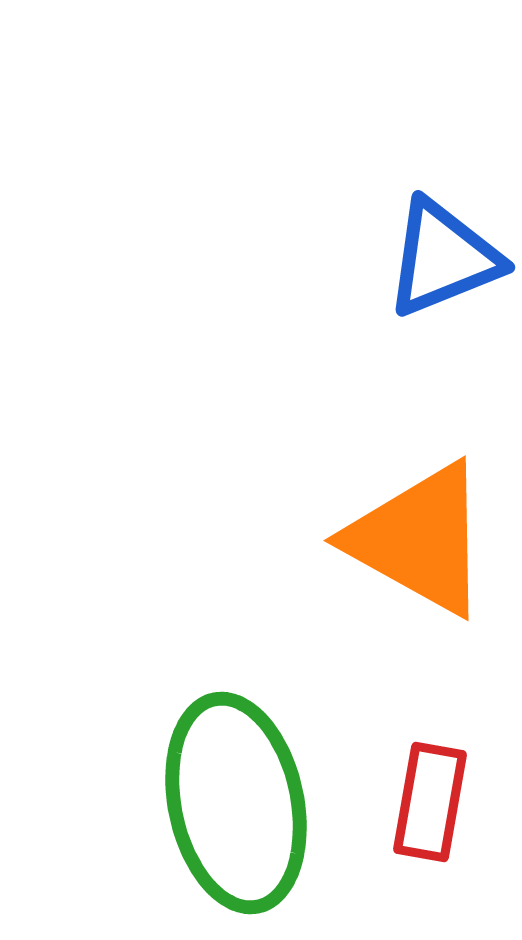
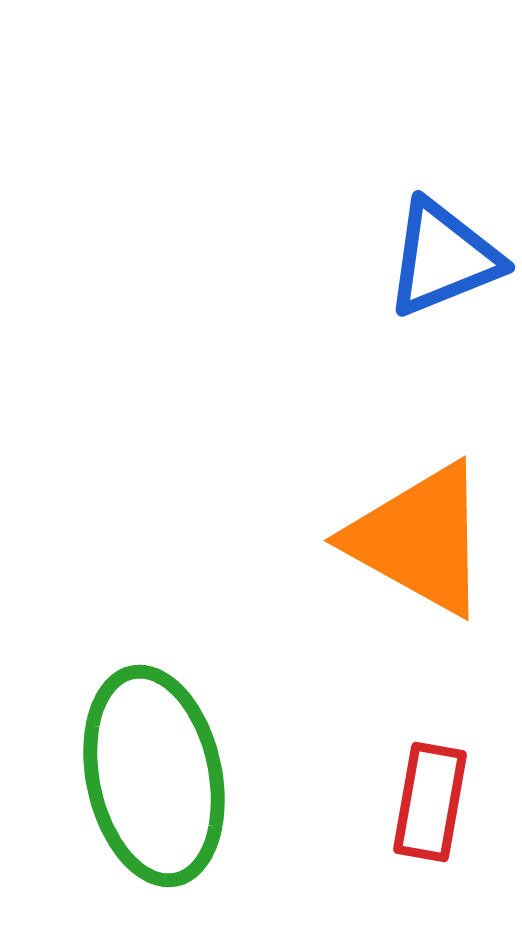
green ellipse: moved 82 px left, 27 px up
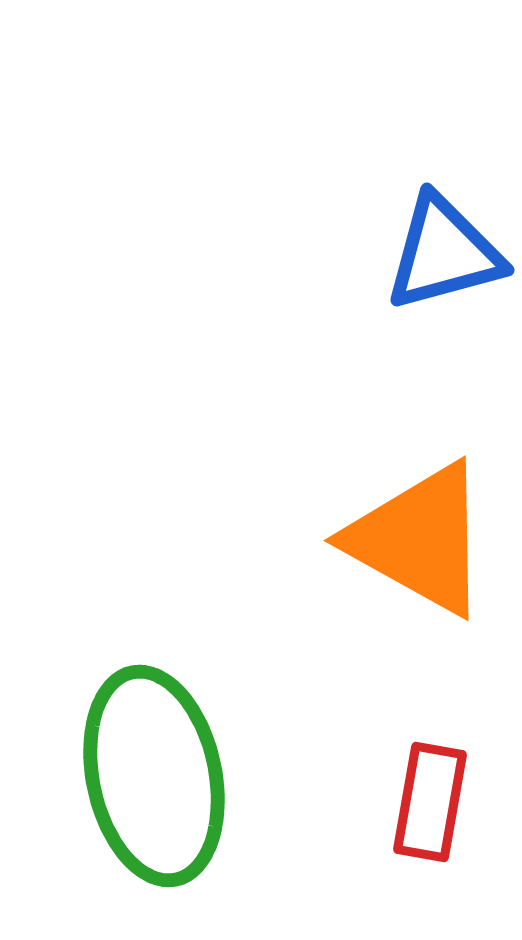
blue triangle: moved 1 px right, 5 px up; rotated 7 degrees clockwise
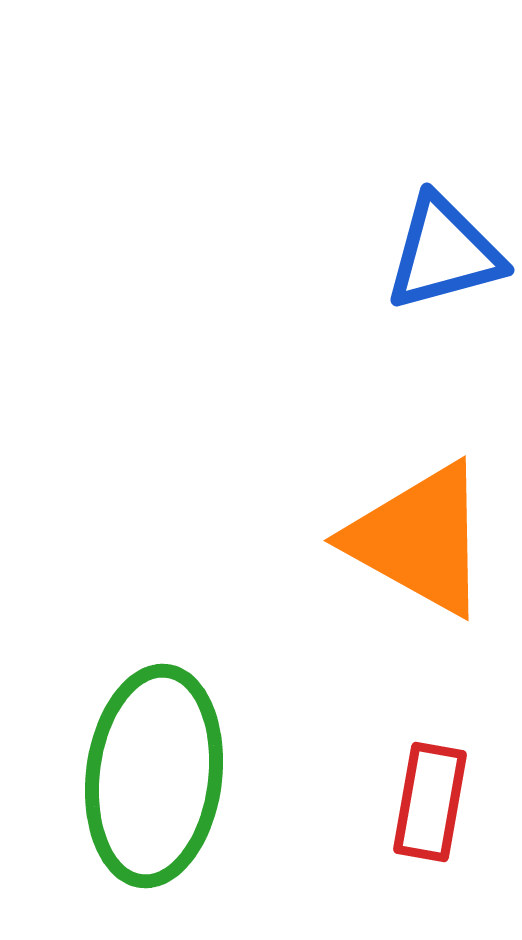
green ellipse: rotated 19 degrees clockwise
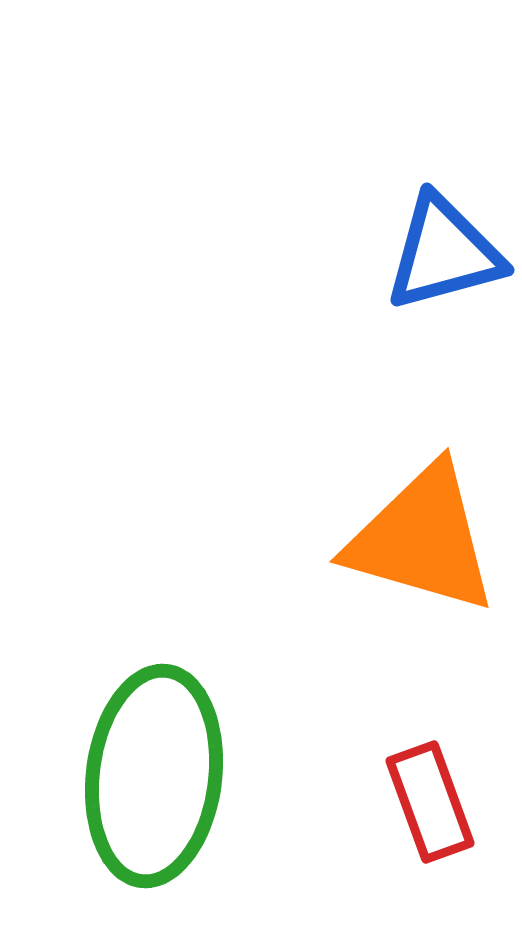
orange triangle: moved 3 px right; rotated 13 degrees counterclockwise
red rectangle: rotated 30 degrees counterclockwise
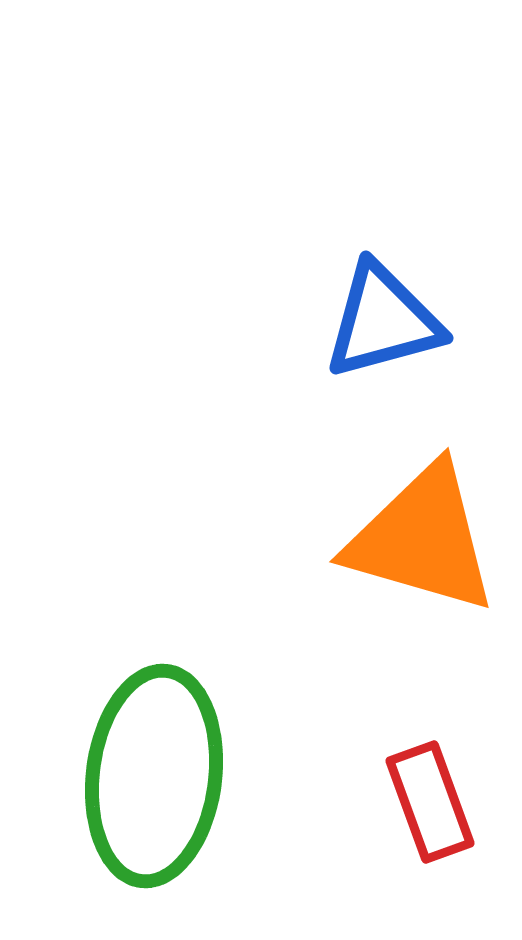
blue triangle: moved 61 px left, 68 px down
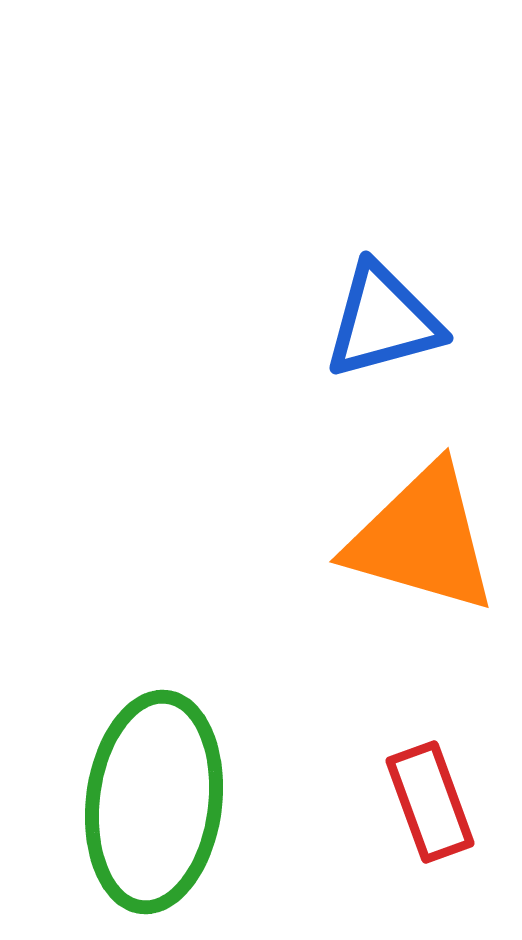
green ellipse: moved 26 px down
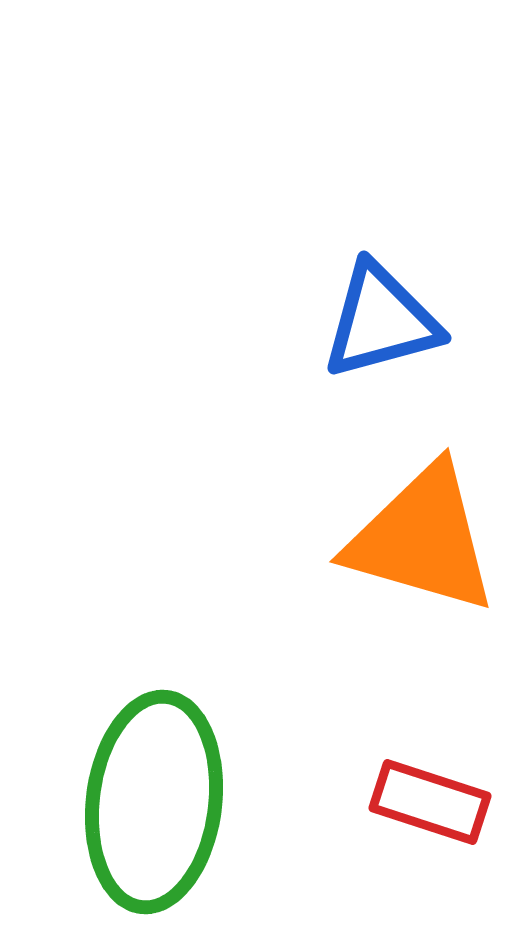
blue triangle: moved 2 px left
red rectangle: rotated 52 degrees counterclockwise
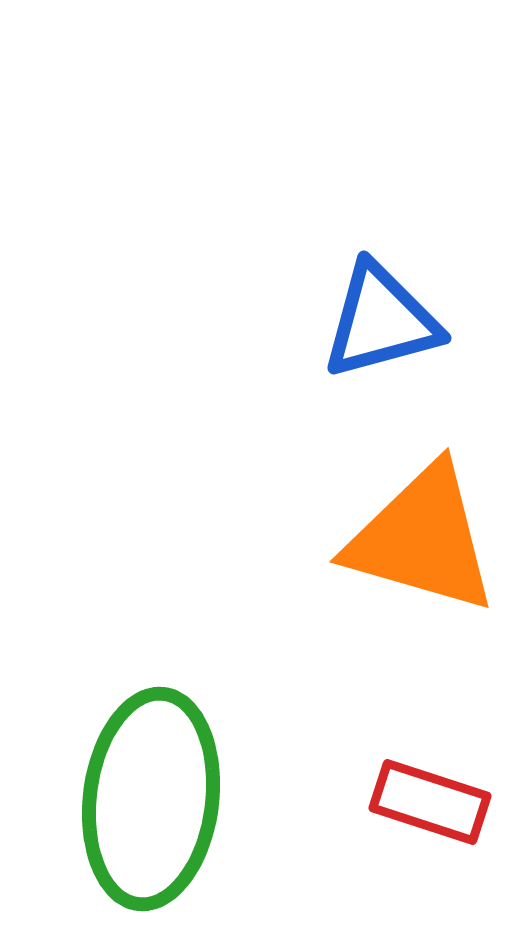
green ellipse: moved 3 px left, 3 px up
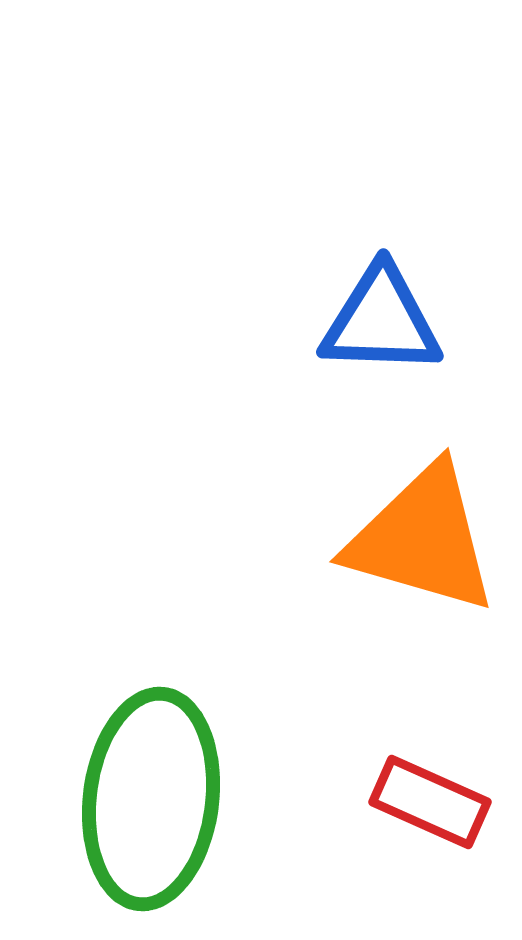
blue triangle: rotated 17 degrees clockwise
red rectangle: rotated 6 degrees clockwise
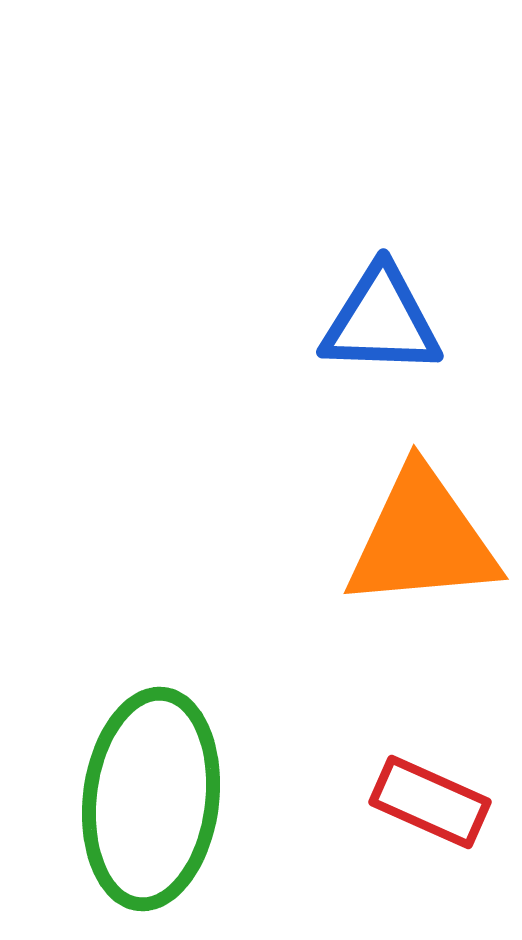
orange triangle: rotated 21 degrees counterclockwise
